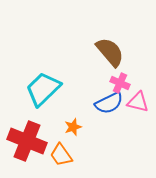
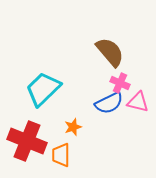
orange trapezoid: rotated 35 degrees clockwise
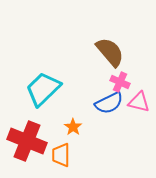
pink cross: moved 1 px up
pink triangle: moved 1 px right
orange star: rotated 18 degrees counterclockwise
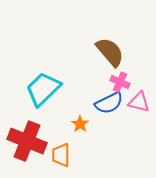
orange star: moved 7 px right, 3 px up
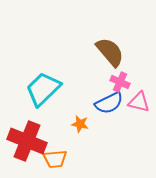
orange star: rotated 24 degrees counterclockwise
orange trapezoid: moved 6 px left, 4 px down; rotated 95 degrees counterclockwise
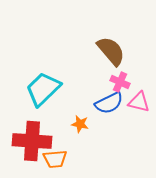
brown semicircle: moved 1 px right, 1 px up
red cross: moved 5 px right; rotated 18 degrees counterclockwise
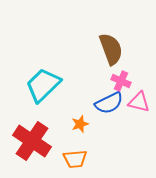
brown semicircle: moved 2 px up; rotated 20 degrees clockwise
pink cross: moved 1 px right, 1 px up
cyan trapezoid: moved 4 px up
orange star: rotated 30 degrees counterclockwise
red cross: rotated 30 degrees clockwise
orange trapezoid: moved 20 px right
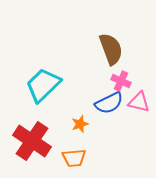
orange trapezoid: moved 1 px left, 1 px up
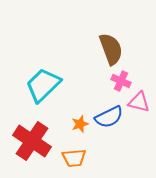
blue semicircle: moved 14 px down
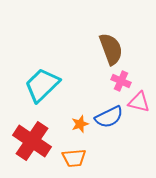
cyan trapezoid: moved 1 px left
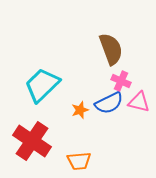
blue semicircle: moved 14 px up
orange star: moved 14 px up
orange trapezoid: moved 5 px right, 3 px down
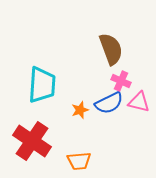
cyan trapezoid: rotated 138 degrees clockwise
